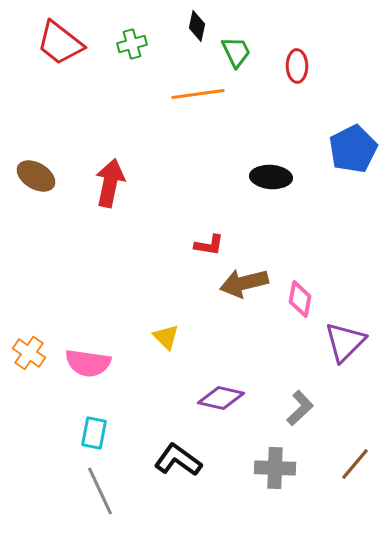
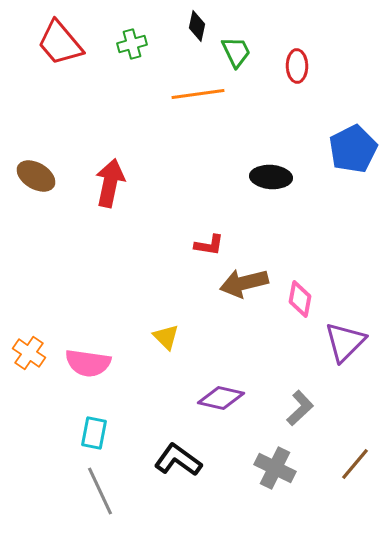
red trapezoid: rotated 12 degrees clockwise
gray cross: rotated 24 degrees clockwise
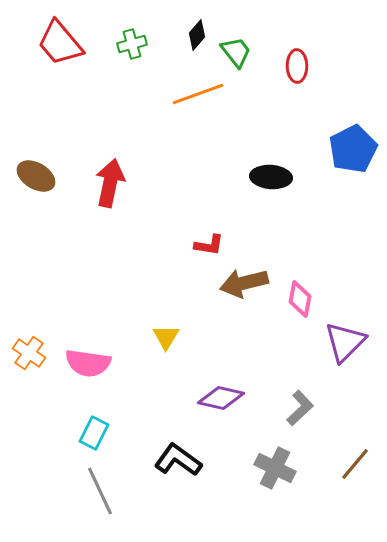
black diamond: moved 9 px down; rotated 28 degrees clockwise
green trapezoid: rotated 12 degrees counterclockwise
orange line: rotated 12 degrees counterclockwise
yellow triangle: rotated 16 degrees clockwise
cyan rectangle: rotated 16 degrees clockwise
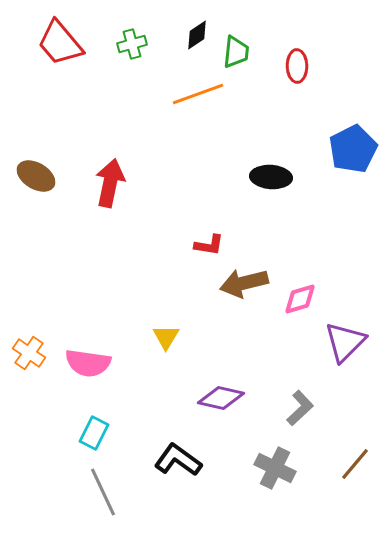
black diamond: rotated 16 degrees clockwise
green trapezoid: rotated 44 degrees clockwise
pink diamond: rotated 63 degrees clockwise
gray line: moved 3 px right, 1 px down
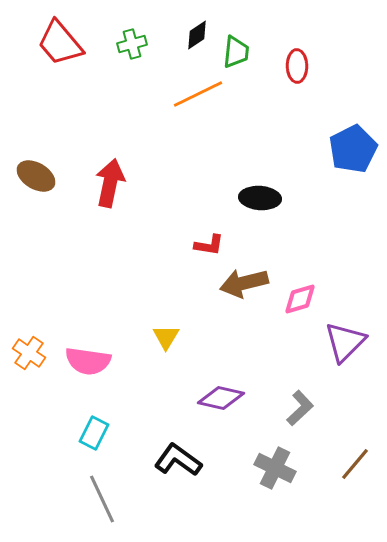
orange line: rotated 6 degrees counterclockwise
black ellipse: moved 11 px left, 21 px down
pink semicircle: moved 2 px up
gray line: moved 1 px left, 7 px down
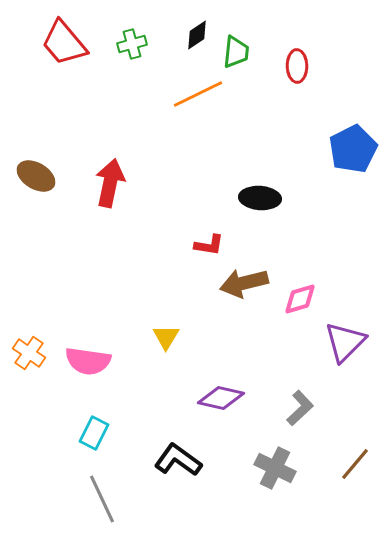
red trapezoid: moved 4 px right
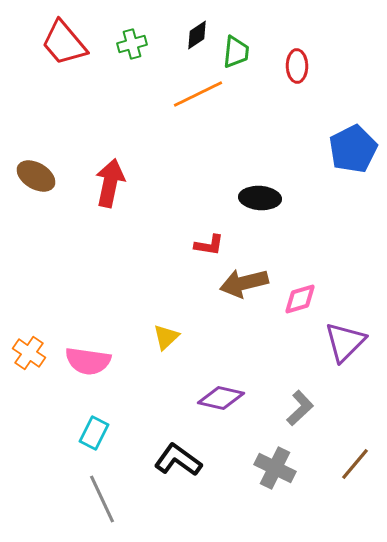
yellow triangle: rotated 16 degrees clockwise
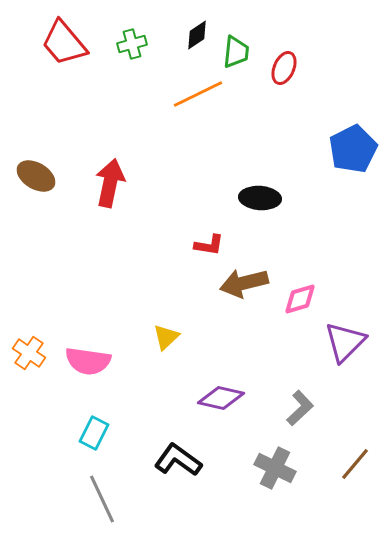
red ellipse: moved 13 px left, 2 px down; rotated 24 degrees clockwise
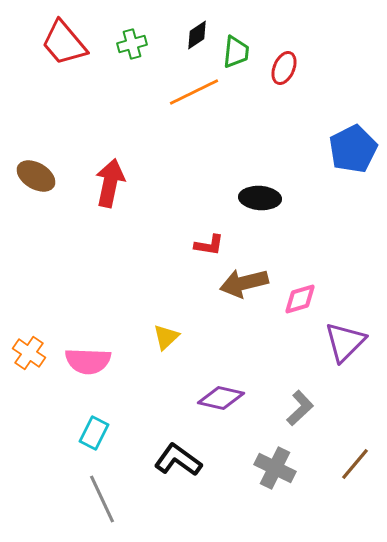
orange line: moved 4 px left, 2 px up
pink semicircle: rotated 6 degrees counterclockwise
